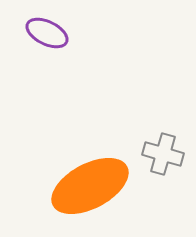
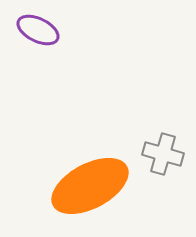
purple ellipse: moved 9 px left, 3 px up
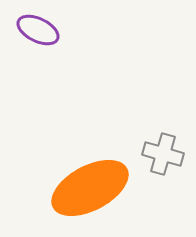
orange ellipse: moved 2 px down
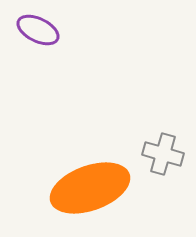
orange ellipse: rotated 8 degrees clockwise
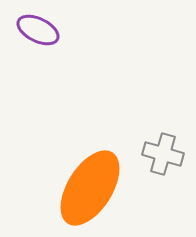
orange ellipse: rotated 38 degrees counterclockwise
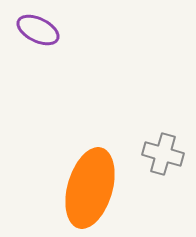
orange ellipse: rotated 16 degrees counterclockwise
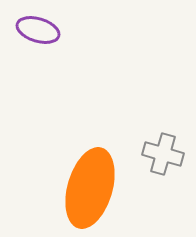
purple ellipse: rotated 9 degrees counterclockwise
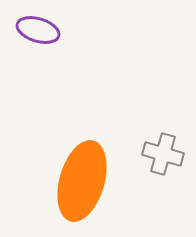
orange ellipse: moved 8 px left, 7 px up
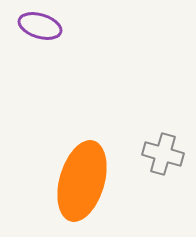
purple ellipse: moved 2 px right, 4 px up
